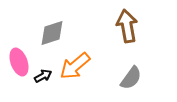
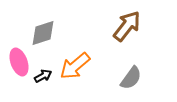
brown arrow: rotated 48 degrees clockwise
gray diamond: moved 9 px left
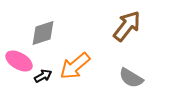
pink ellipse: moved 1 px up; rotated 40 degrees counterclockwise
gray semicircle: rotated 85 degrees clockwise
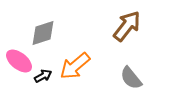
pink ellipse: rotated 8 degrees clockwise
gray semicircle: rotated 20 degrees clockwise
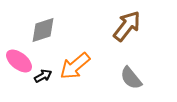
gray diamond: moved 3 px up
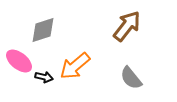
black arrow: moved 1 px right, 1 px down; rotated 42 degrees clockwise
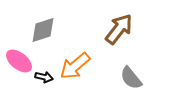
brown arrow: moved 8 px left, 3 px down
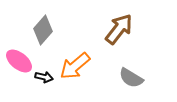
gray diamond: rotated 32 degrees counterclockwise
gray semicircle: rotated 20 degrees counterclockwise
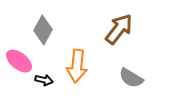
gray diamond: rotated 12 degrees counterclockwise
orange arrow: moved 2 px right; rotated 44 degrees counterclockwise
black arrow: moved 3 px down
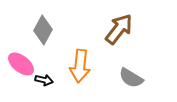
pink ellipse: moved 2 px right, 3 px down
orange arrow: moved 3 px right
